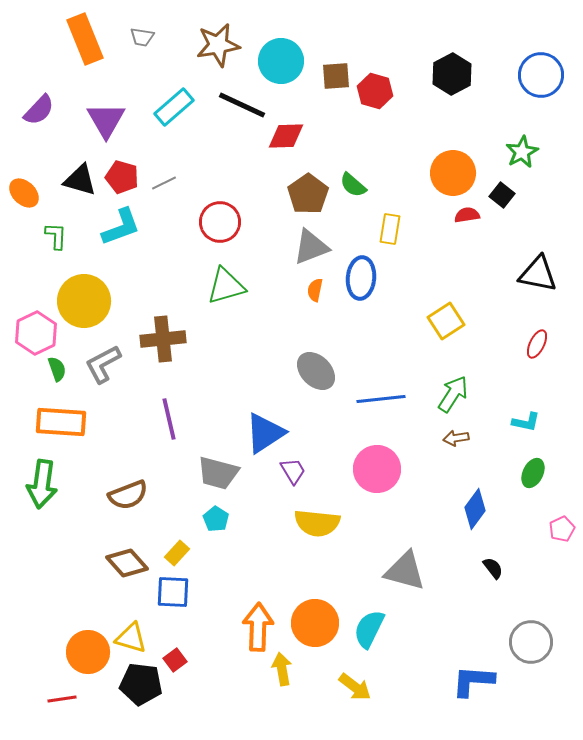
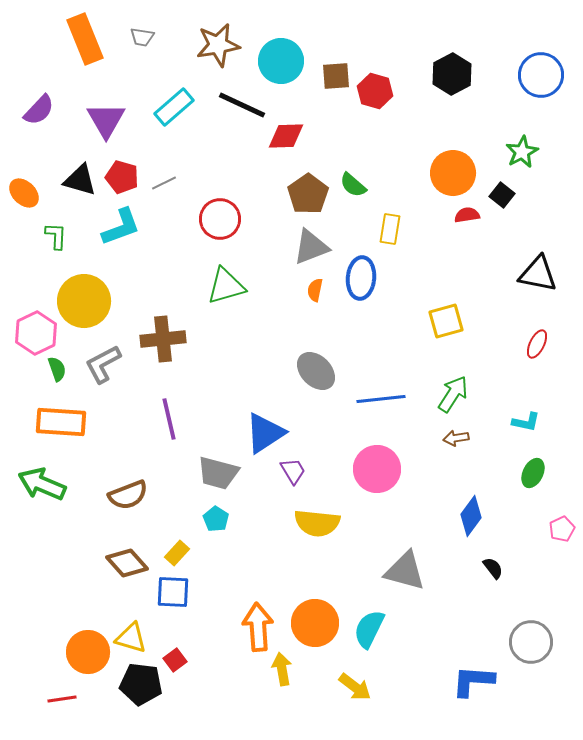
red circle at (220, 222): moved 3 px up
yellow square at (446, 321): rotated 18 degrees clockwise
green arrow at (42, 484): rotated 105 degrees clockwise
blue diamond at (475, 509): moved 4 px left, 7 px down
orange arrow at (258, 627): rotated 6 degrees counterclockwise
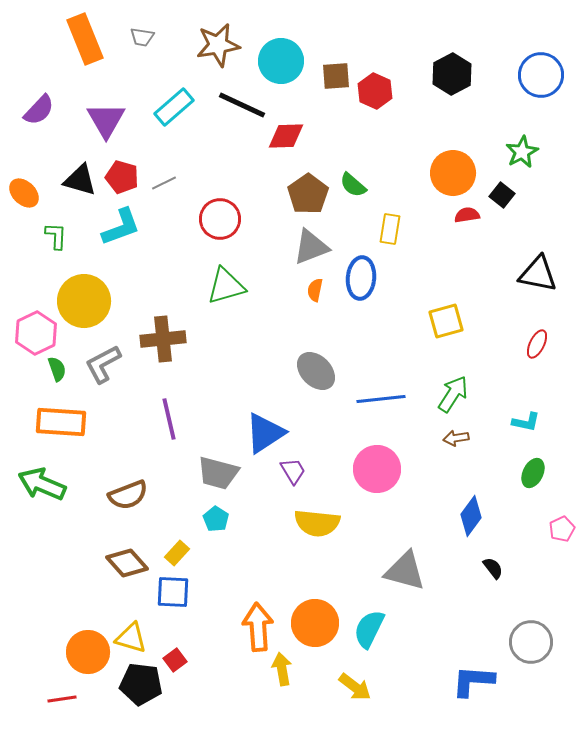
red hexagon at (375, 91): rotated 8 degrees clockwise
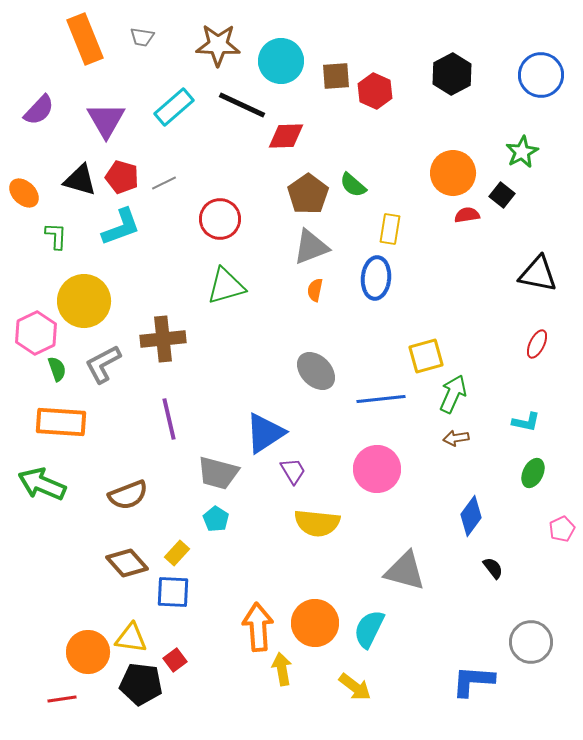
brown star at (218, 45): rotated 12 degrees clockwise
blue ellipse at (361, 278): moved 15 px right
yellow square at (446, 321): moved 20 px left, 35 px down
green arrow at (453, 394): rotated 9 degrees counterclockwise
yellow triangle at (131, 638): rotated 8 degrees counterclockwise
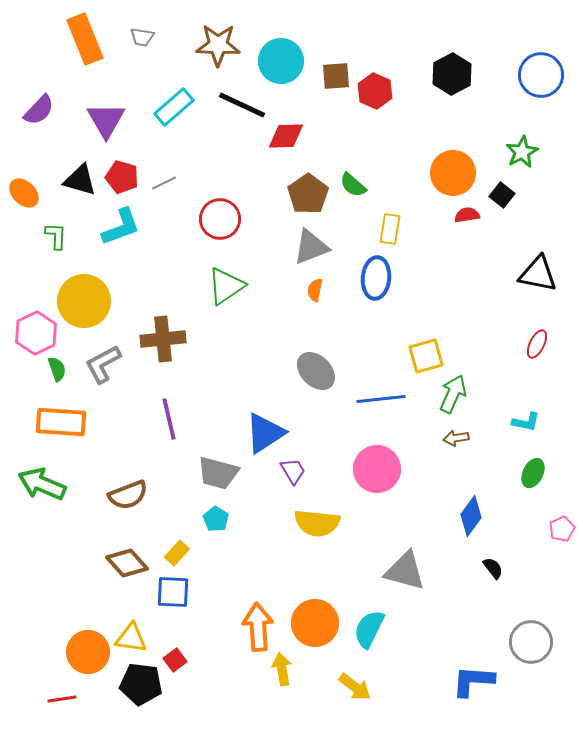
green triangle at (226, 286): rotated 18 degrees counterclockwise
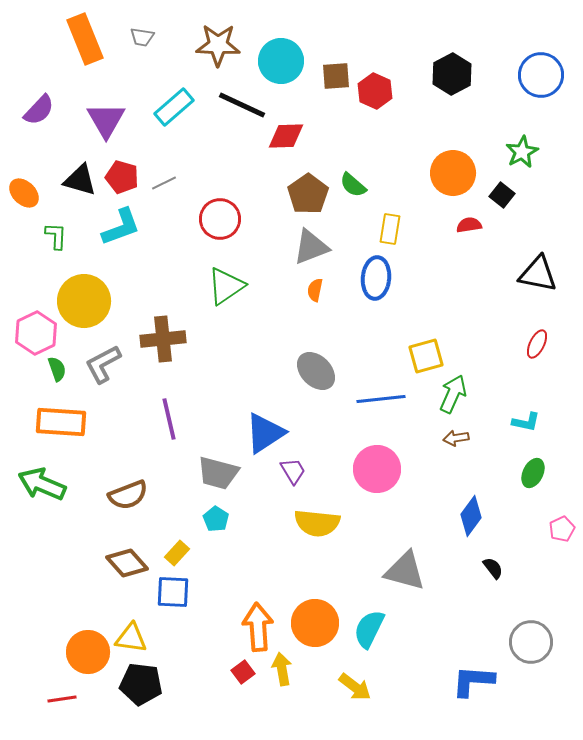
red semicircle at (467, 215): moved 2 px right, 10 px down
red square at (175, 660): moved 68 px right, 12 px down
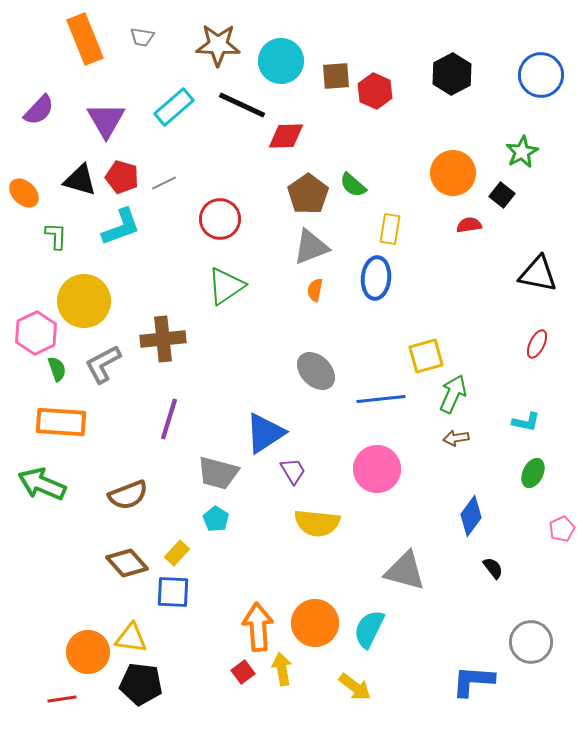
purple line at (169, 419): rotated 30 degrees clockwise
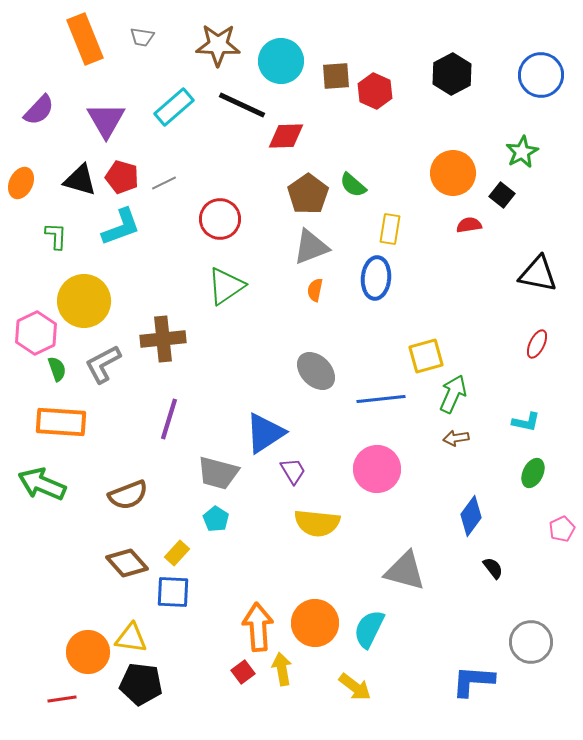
orange ellipse at (24, 193): moved 3 px left, 10 px up; rotated 72 degrees clockwise
